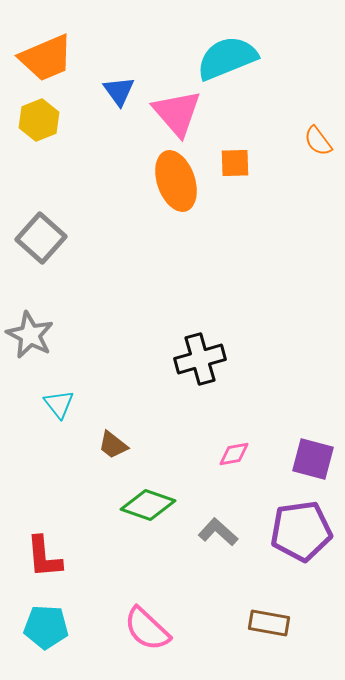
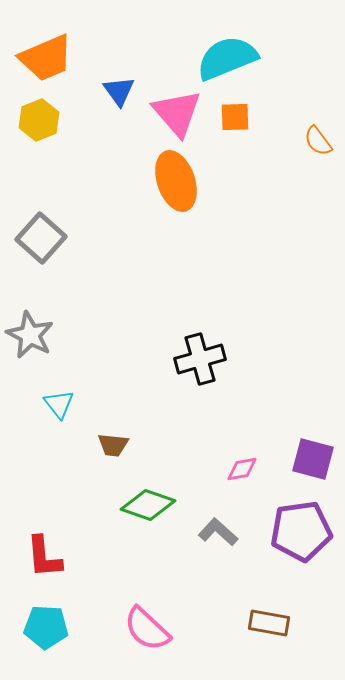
orange square: moved 46 px up
brown trapezoid: rotated 32 degrees counterclockwise
pink diamond: moved 8 px right, 15 px down
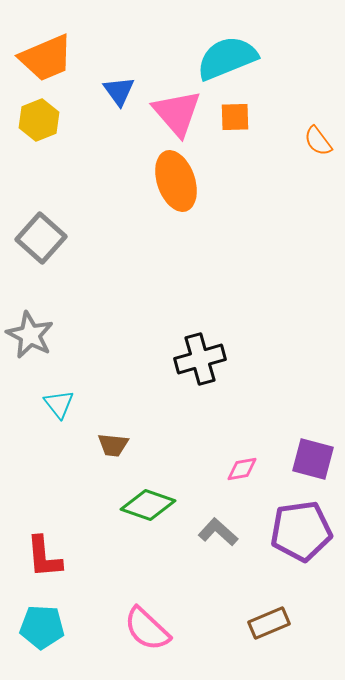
brown rectangle: rotated 33 degrees counterclockwise
cyan pentagon: moved 4 px left
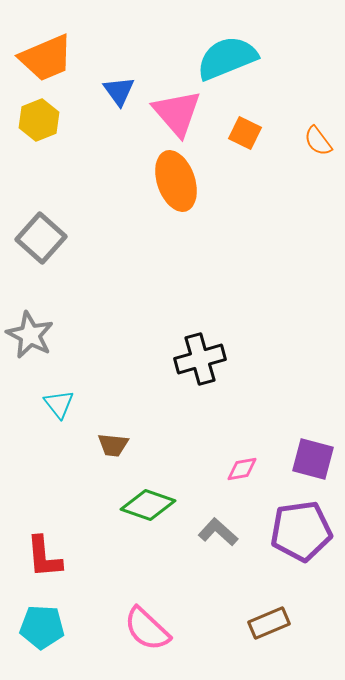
orange square: moved 10 px right, 16 px down; rotated 28 degrees clockwise
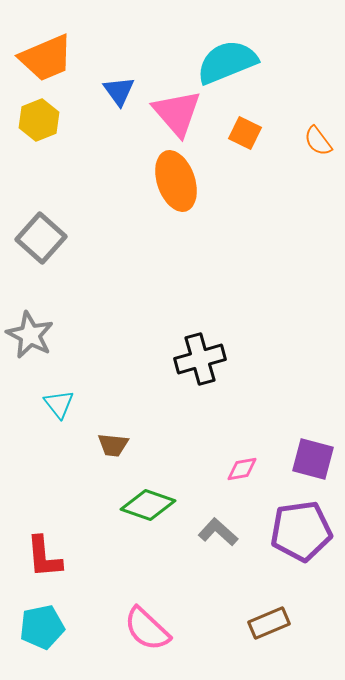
cyan semicircle: moved 4 px down
cyan pentagon: rotated 15 degrees counterclockwise
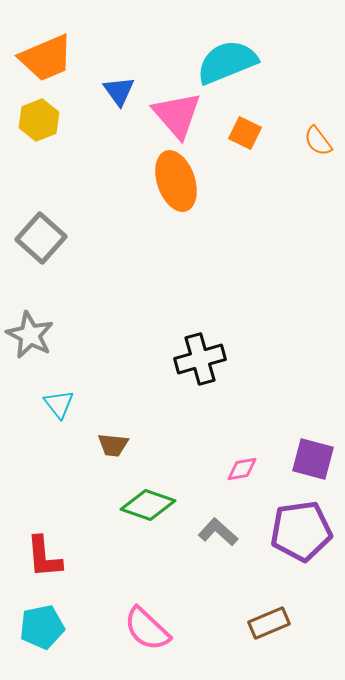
pink triangle: moved 2 px down
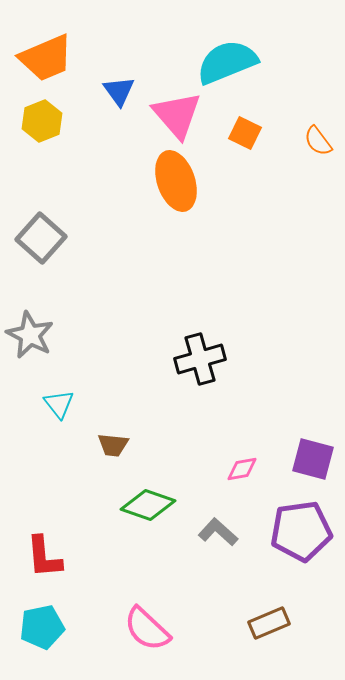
yellow hexagon: moved 3 px right, 1 px down
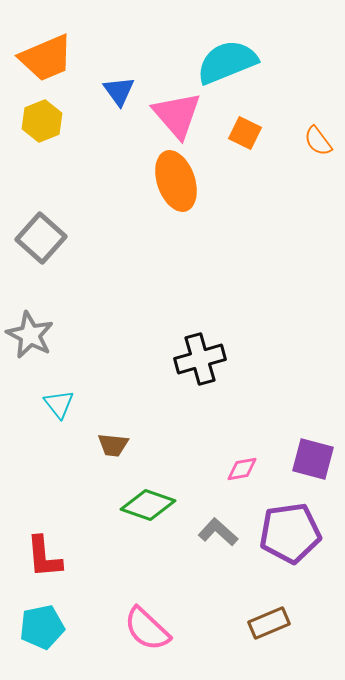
purple pentagon: moved 11 px left, 2 px down
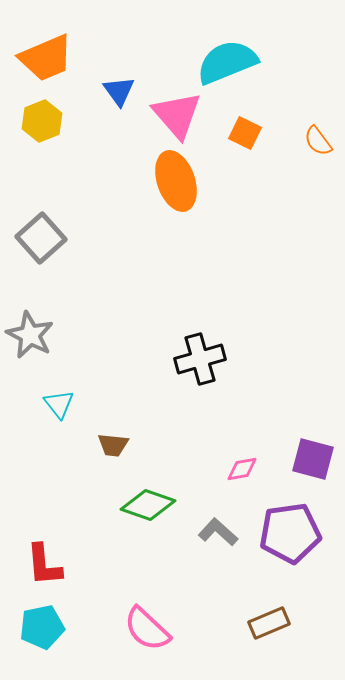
gray square: rotated 6 degrees clockwise
red L-shape: moved 8 px down
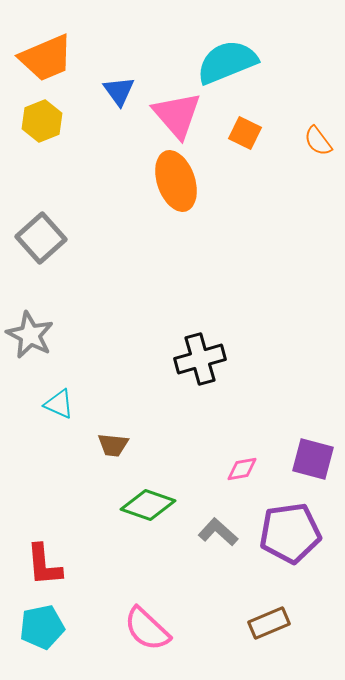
cyan triangle: rotated 28 degrees counterclockwise
